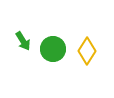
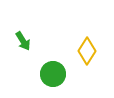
green circle: moved 25 px down
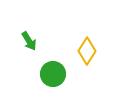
green arrow: moved 6 px right
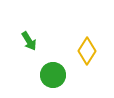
green circle: moved 1 px down
